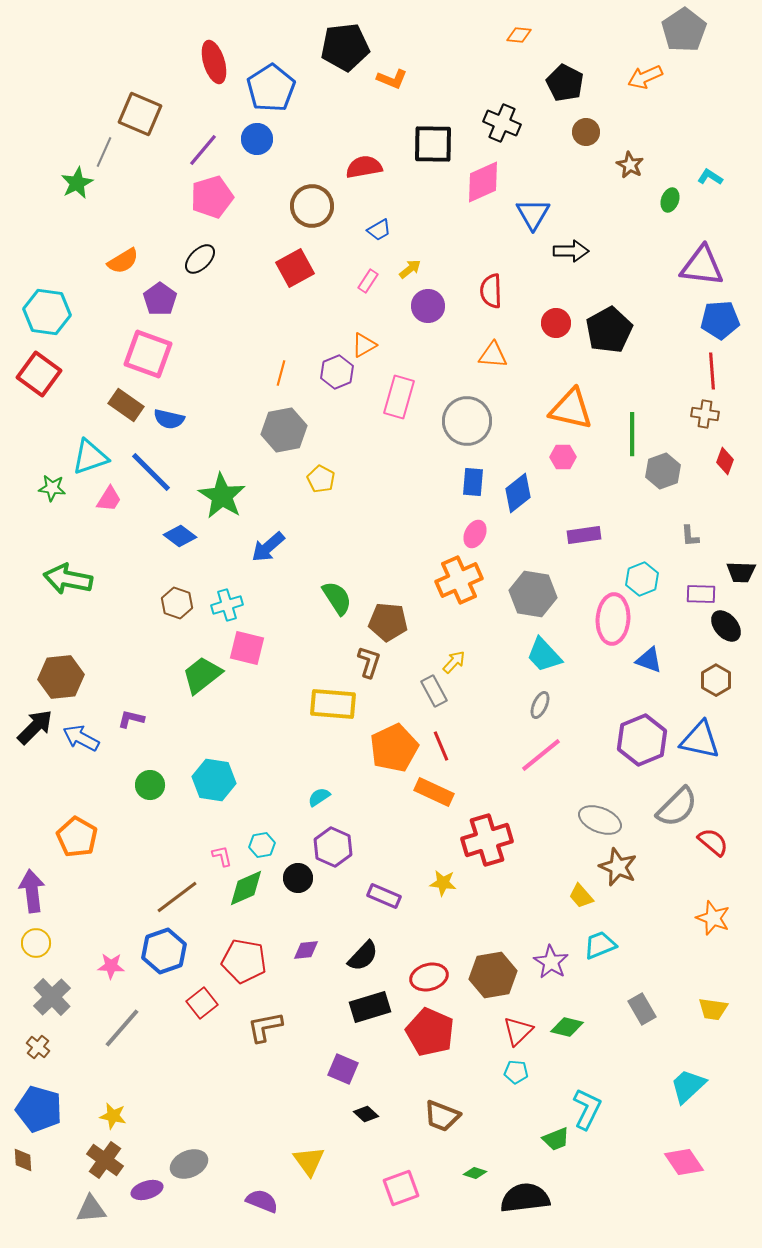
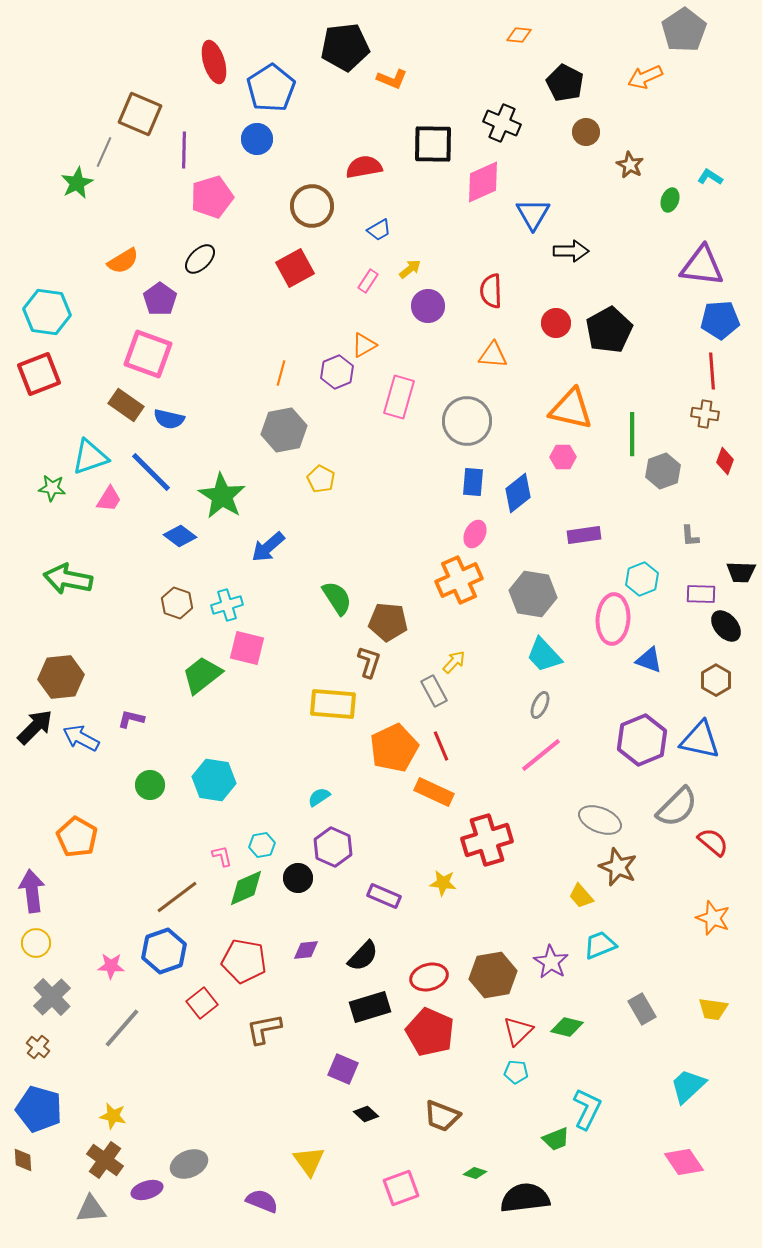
purple line at (203, 150): moved 19 px left; rotated 39 degrees counterclockwise
red square at (39, 374): rotated 33 degrees clockwise
brown L-shape at (265, 1027): moved 1 px left, 2 px down
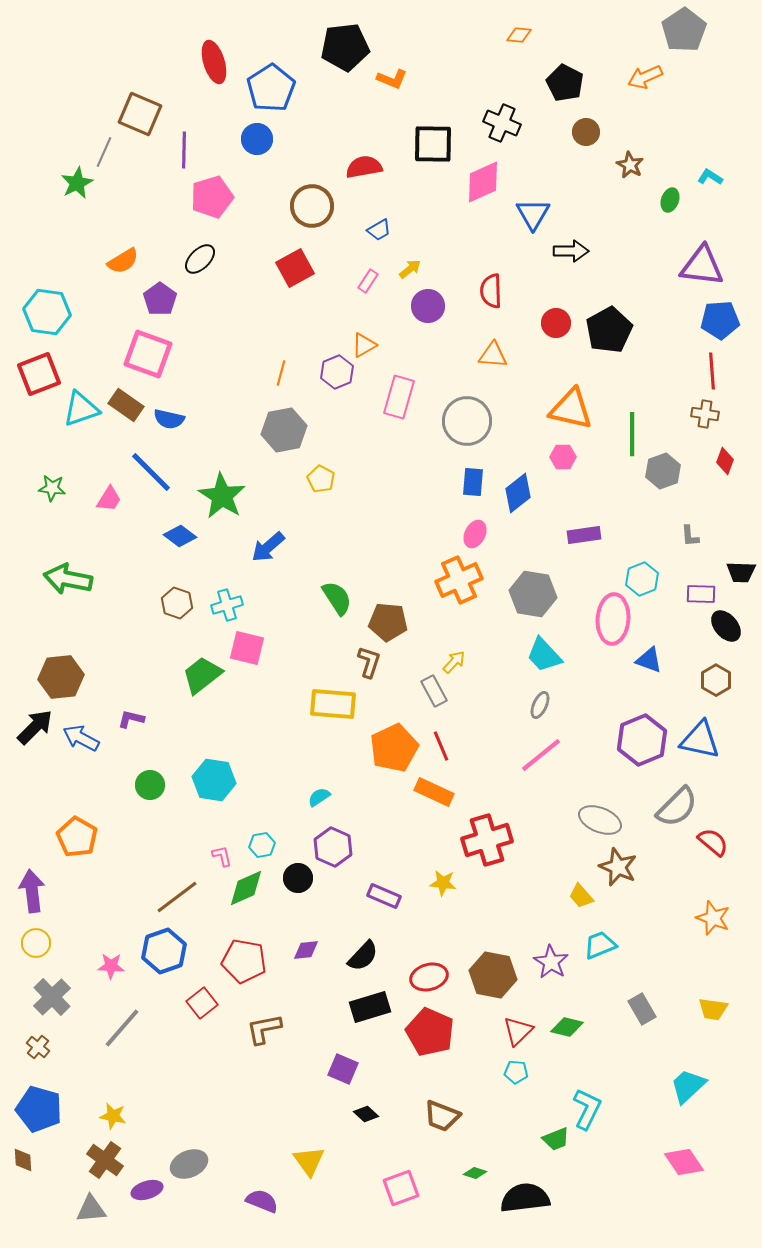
cyan triangle at (90, 457): moved 9 px left, 48 px up
brown hexagon at (493, 975): rotated 21 degrees clockwise
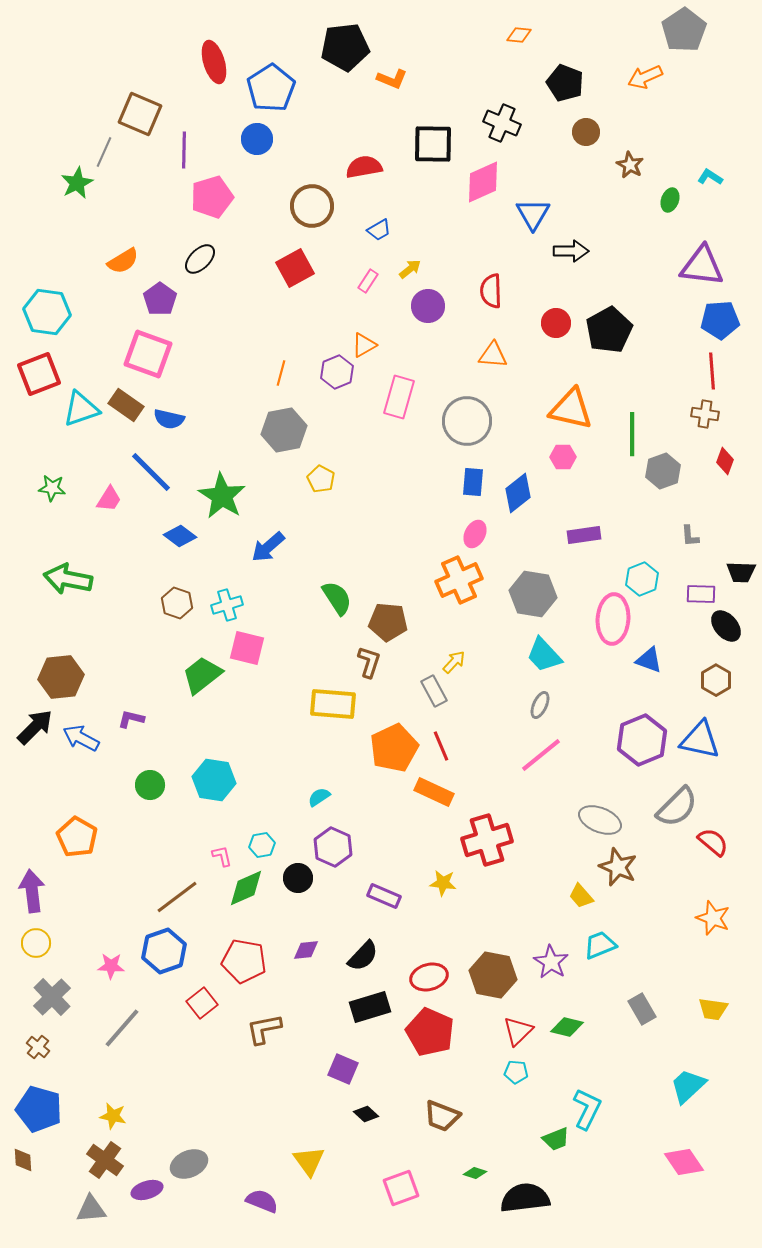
black pentagon at (565, 83): rotated 6 degrees counterclockwise
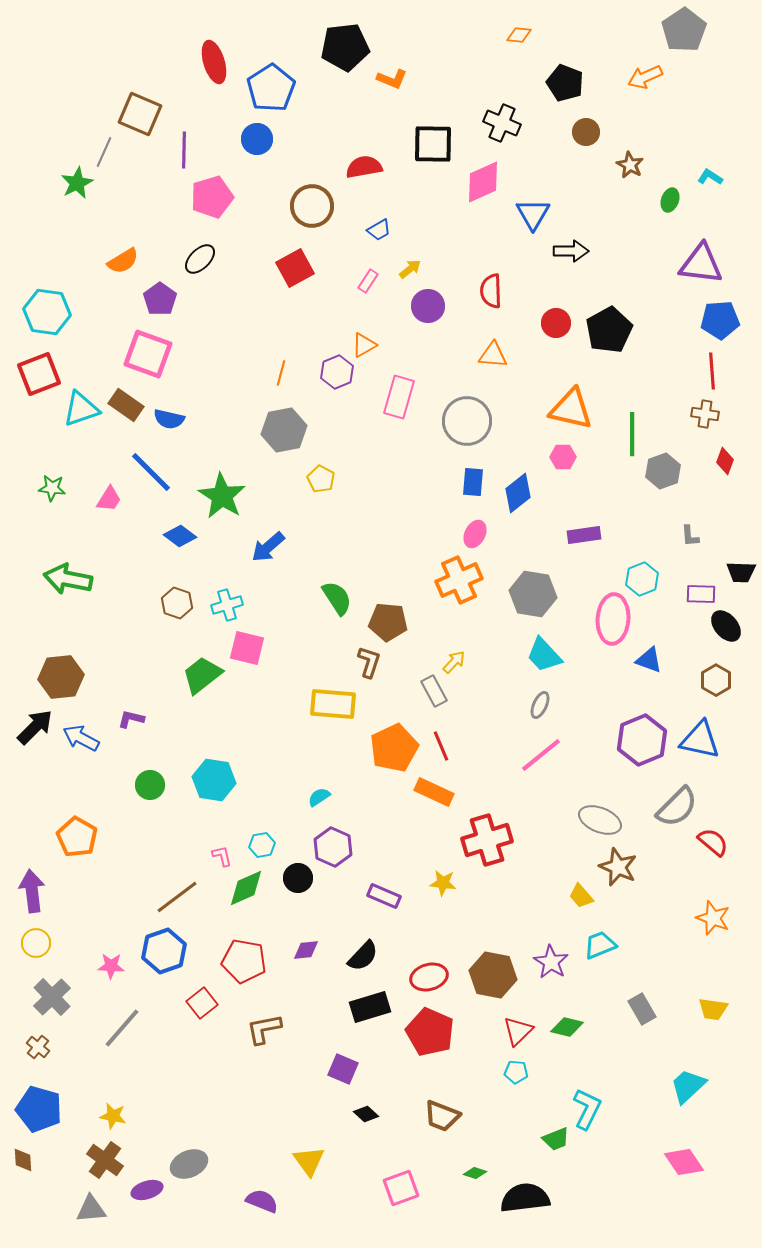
purple triangle at (702, 266): moved 1 px left, 2 px up
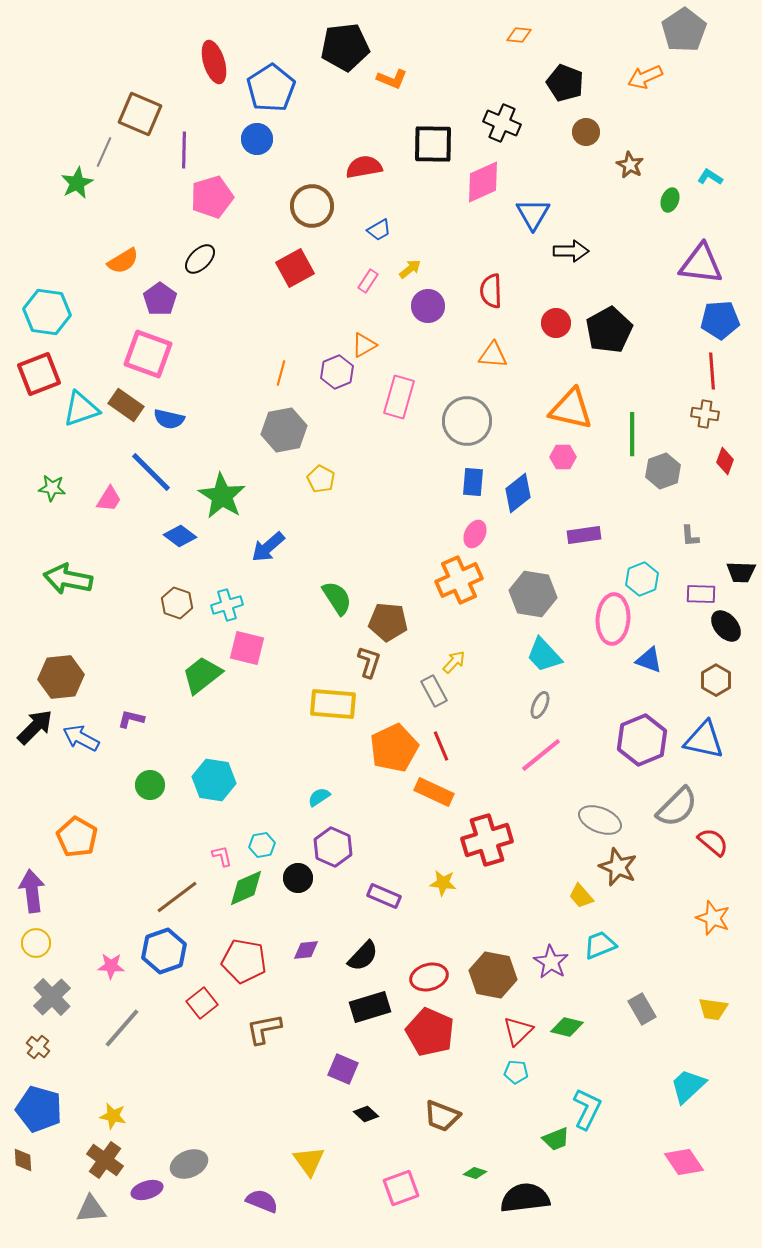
blue triangle at (700, 740): moved 4 px right
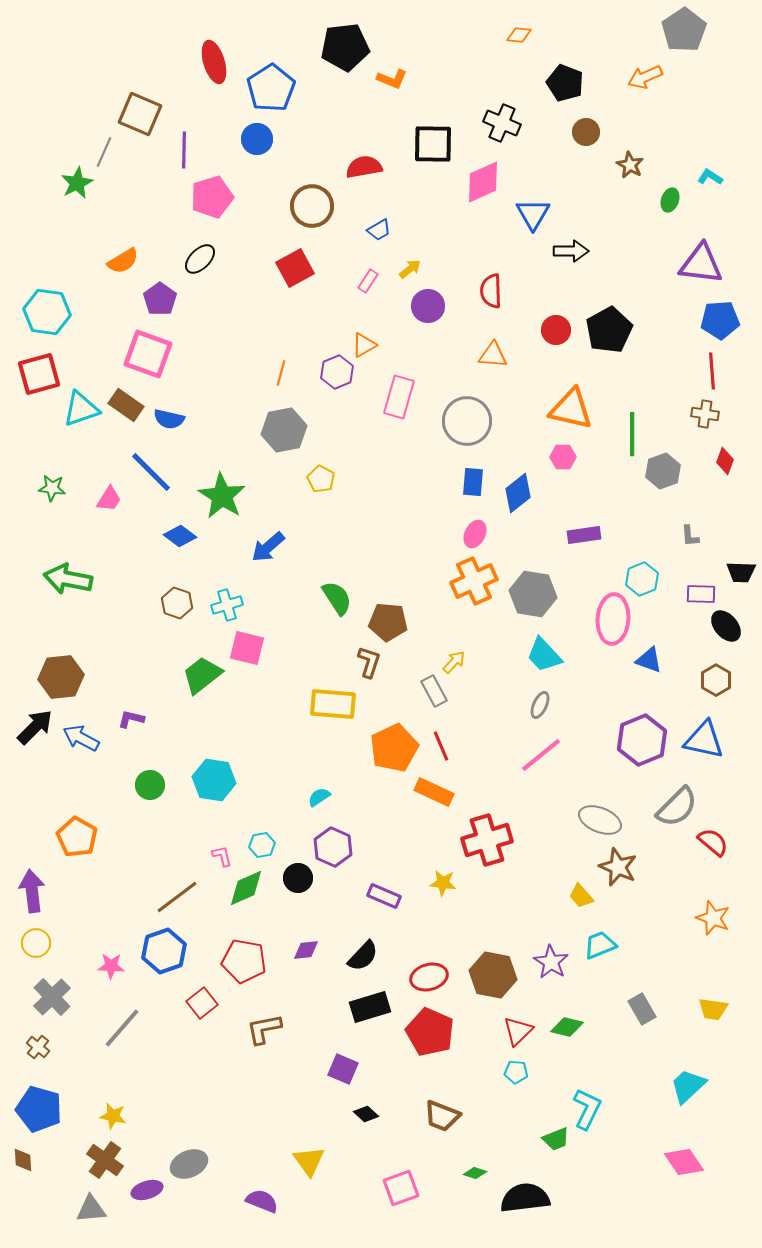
red circle at (556, 323): moved 7 px down
red square at (39, 374): rotated 6 degrees clockwise
orange cross at (459, 580): moved 15 px right, 1 px down
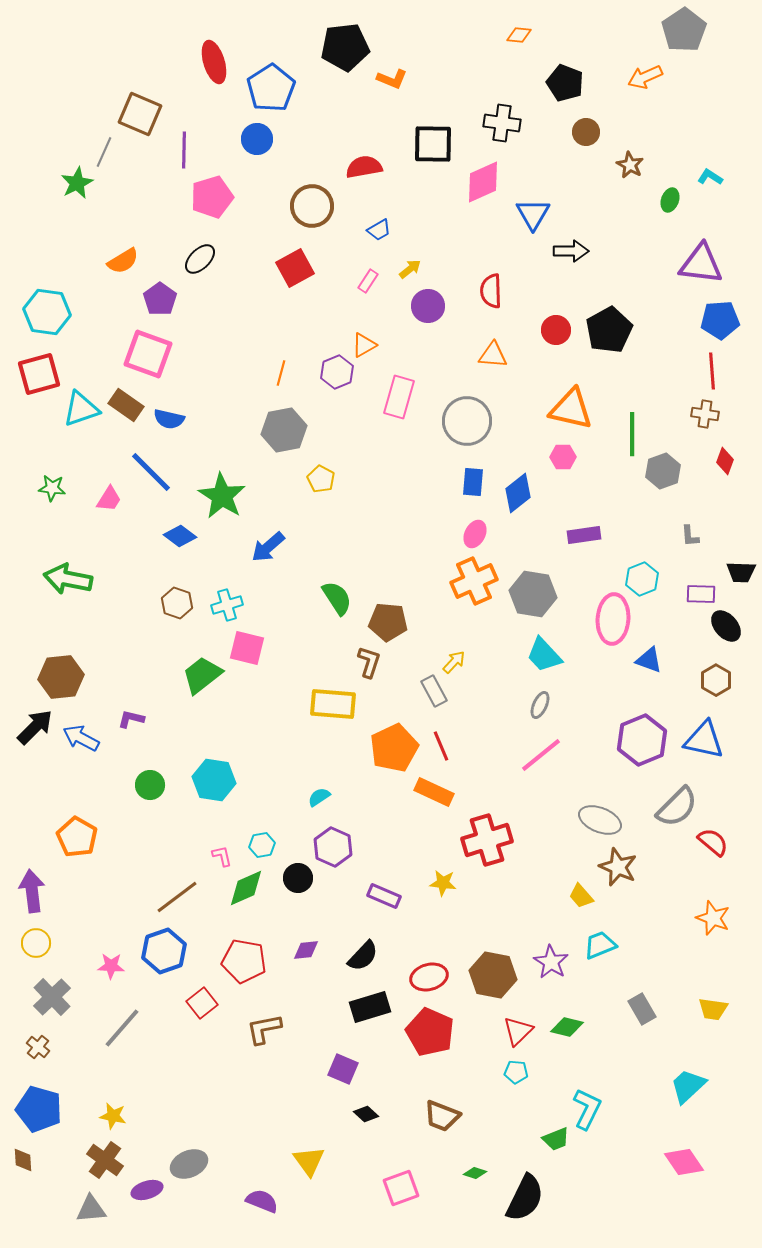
black cross at (502, 123): rotated 15 degrees counterclockwise
black semicircle at (525, 1198): rotated 123 degrees clockwise
